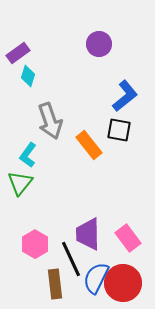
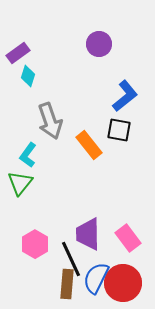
brown rectangle: moved 12 px right; rotated 12 degrees clockwise
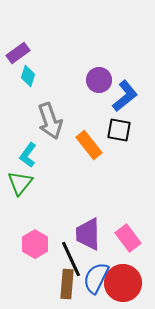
purple circle: moved 36 px down
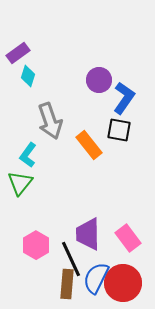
blue L-shape: moved 1 px left, 2 px down; rotated 16 degrees counterclockwise
pink hexagon: moved 1 px right, 1 px down
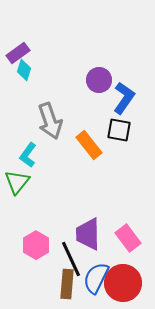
cyan diamond: moved 4 px left, 6 px up
green triangle: moved 3 px left, 1 px up
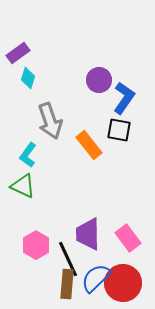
cyan diamond: moved 4 px right, 8 px down
green triangle: moved 6 px right, 4 px down; rotated 44 degrees counterclockwise
black line: moved 3 px left
blue semicircle: rotated 20 degrees clockwise
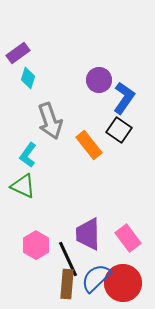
black square: rotated 25 degrees clockwise
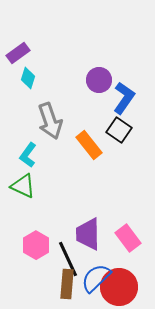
red circle: moved 4 px left, 4 px down
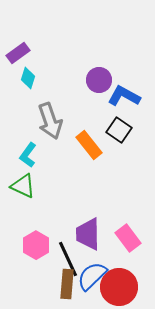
blue L-shape: moved 2 px up; rotated 96 degrees counterclockwise
blue semicircle: moved 4 px left, 2 px up
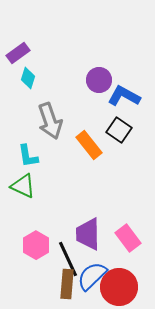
cyan L-shape: moved 1 px down; rotated 45 degrees counterclockwise
